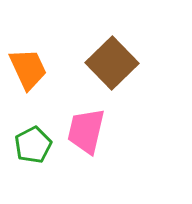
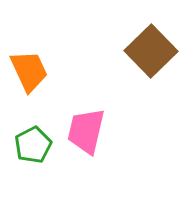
brown square: moved 39 px right, 12 px up
orange trapezoid: moved 1 px right, 2 px down
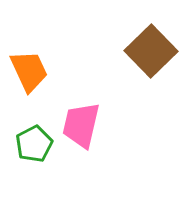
pink trapezoid: moved 5 px left, 6 px up
green pentagon: moved 1 px right, 1 px up
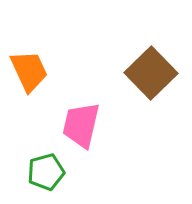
brown square: moved 22 px down
green pentagon: moved 12 px right, 28 px down; rotated 12 degrees clockwise
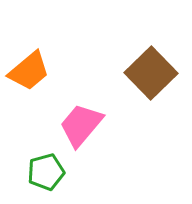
orange trapezoid: rotated 75 degrees clockwise
pink trapezoid: rotated 27 degrees clockwise
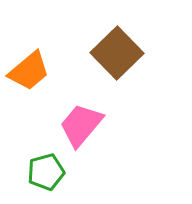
brown square: moved 34 px left, 20 px up
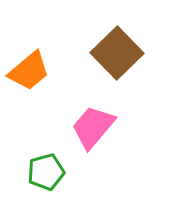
pink trapezoid: moved 12 px right, 2 px down
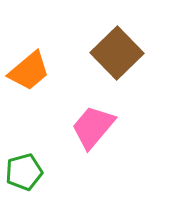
green pentagon: moved 22 px left
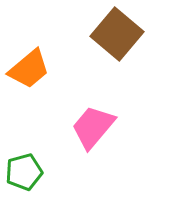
brown square: moved 19 px up; rotated 6 degrees counterclockwise
orange trapezoid: moved 2 px up
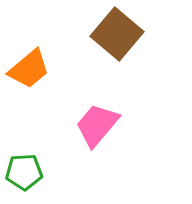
pink trapezoid: moved 4 px right, 2 px up
green pentagon: rotated 12 degrees clockwise
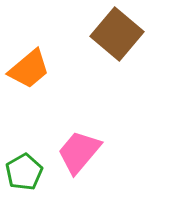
pink trapezoid: moved 18 px left, 27 px down
green pentagon: rotated 27 degrees counterclockwise
